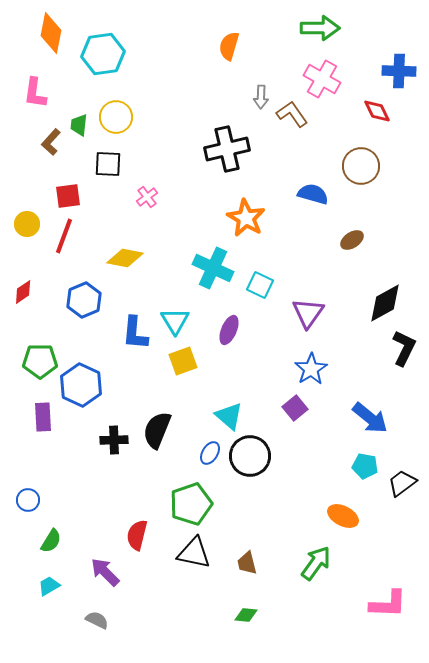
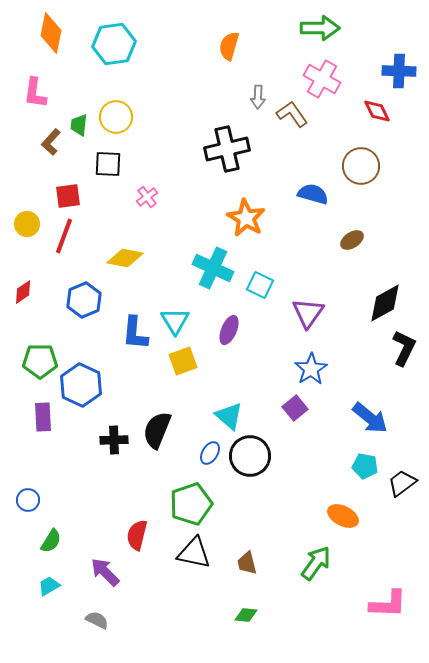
cyan hexagon at (103, 54): moved 11 px right, 10 px up
gray arrow at (261, 97): moved 3 px left
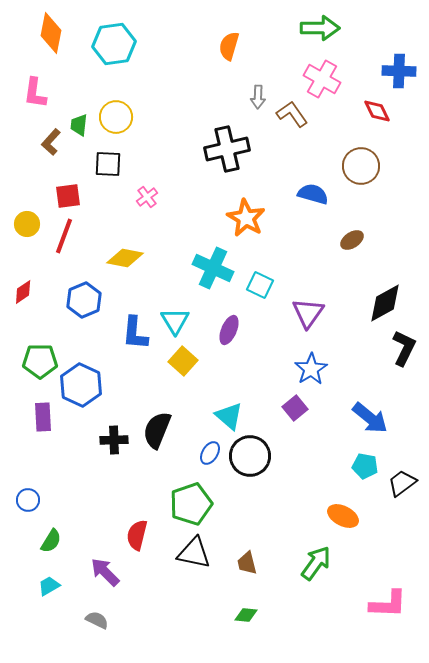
yellow square at (183, 361): rotated 28 degrees counterclockwise
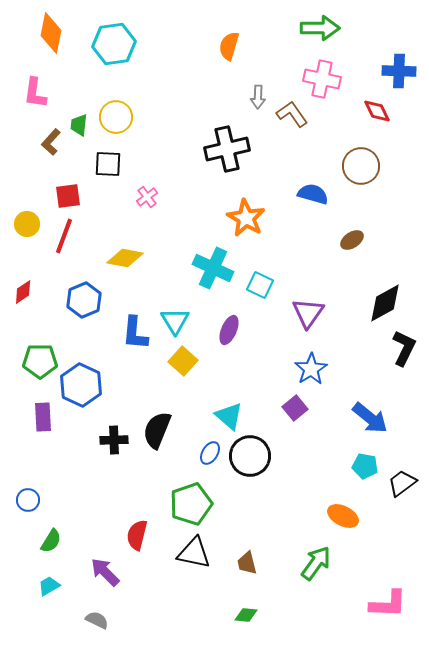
pink cross at (322, 79): rotated 18 degrees counterclockwise
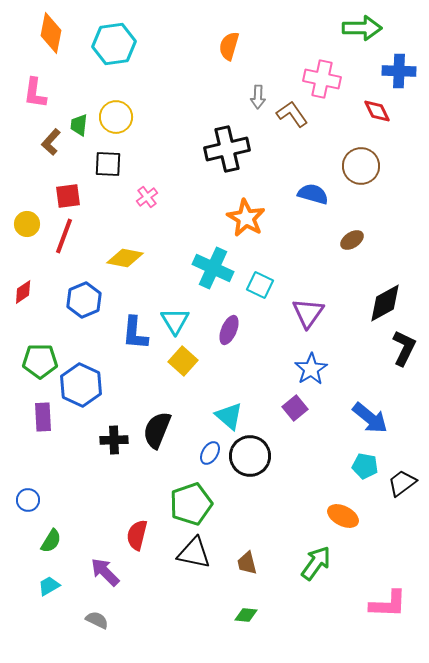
green arrow at (320, 28): moved 42 px right
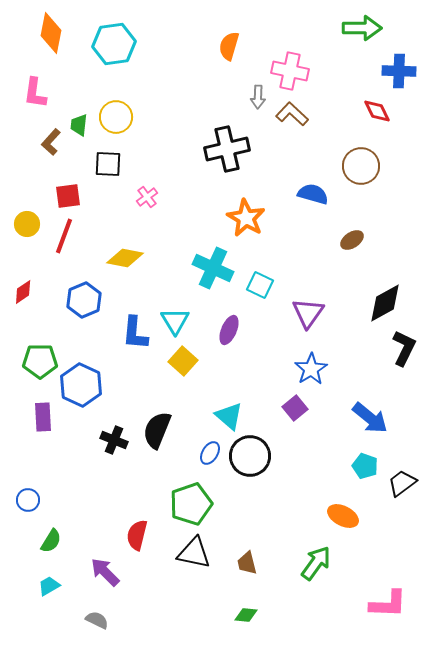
pink cross at (322, 79): moved 32 px left, 8 px up
brown L-shape at (292, 114): rotated 12 degrees counterclockwise
black cross at (114, 440): rotated 24 degrees clockwise
cyan pentagon at (365, 466): rotated 10 degrees clockwise
